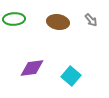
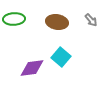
brown ellipse: moved 1 px left
cyan square: moved 10 px left, 19 px up
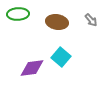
green ellipse: moved 4 px right, 5 px up
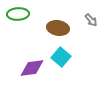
brown ellipse: moved 1 px right, 6 px down
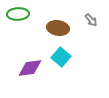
purple diamond: moved 2 px left
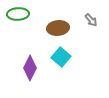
brown ellipse: rotated 15 degrees counterclockwise
purple diamond: rotated 55 degrees counterclockwise
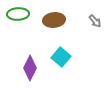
gray arrow: moved 4 px right, 1 px down
brown ellipse: moved 4 px left, 8 px up
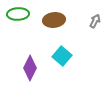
gray arrow: rotated 112 degrees counterclockwise
cyan square: moved 1 px right, 1 px up
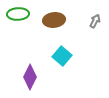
purple diamond: moved 9 px down
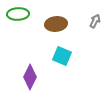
brown ellipse: moved 2 px right, 4 px down
cyan square: rotated 18 degrees counterclockwise
